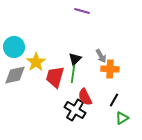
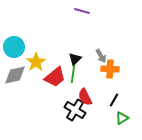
red trapezoid: rotated 145 degrees counterclockwise
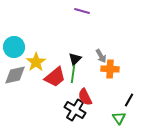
black line: moved 15 px right
green triangle: moved 3 px left; rotated 32 degrees counterclockwise
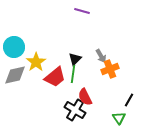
orange cross: rotated 24 degrees counterclockwise
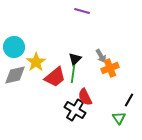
orange cross: moved 1 px up
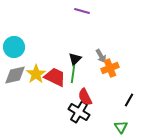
yellow star: moved 12 px down
red trapezoid: rotated 115 degrees counterclockwise
black cross: moved 4 px right, 2 px down
green triangle: moved 2 px right, 9 px down
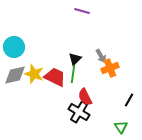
yellow star: moved 2 px left; rotated 18 degrees counterclockwise
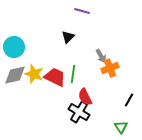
black triangle: moved 7 px left, 22 px up
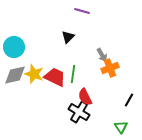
gray arrow: moved 1 px right, 1 px up
